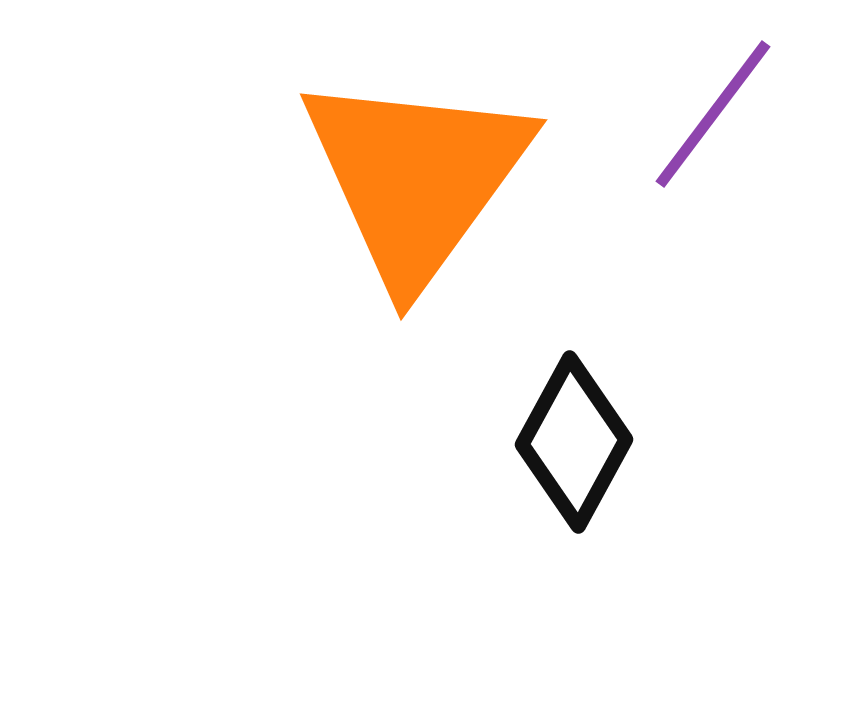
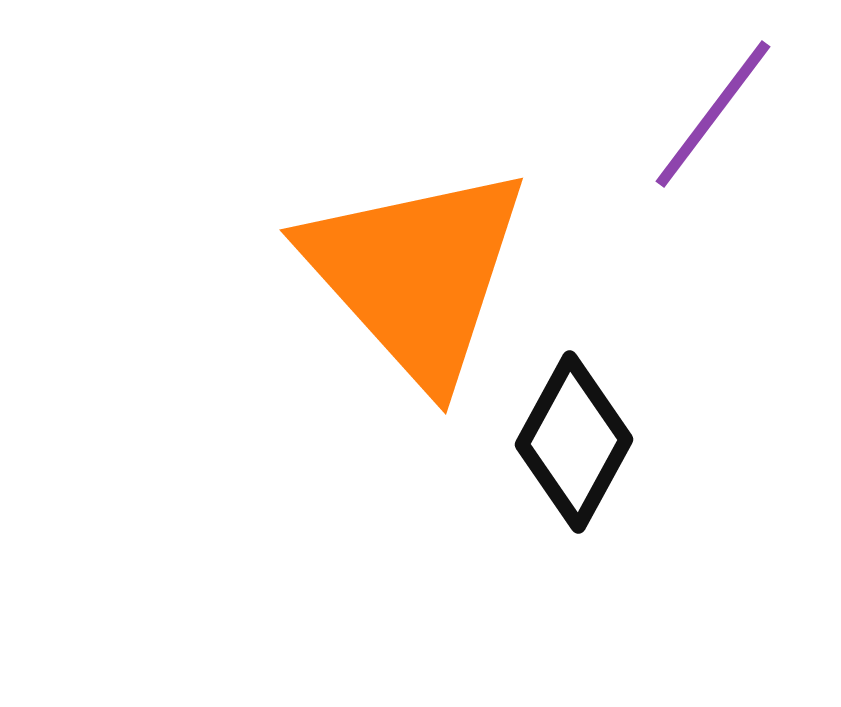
orange triangle: moved 96 px down; rotated 18 degrees counterclockwise
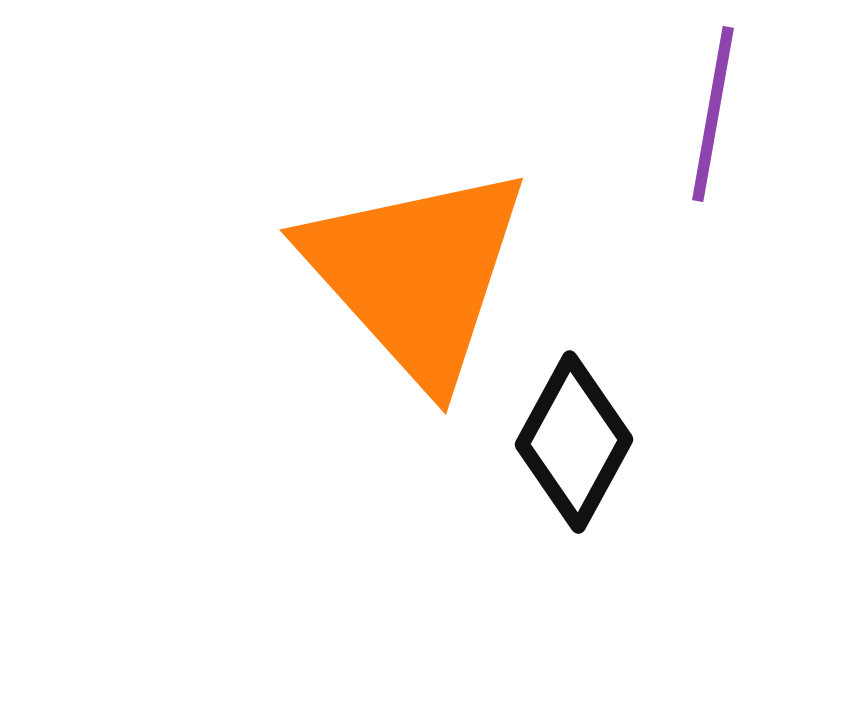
purple line: rotated 27 degrees counterclockwise
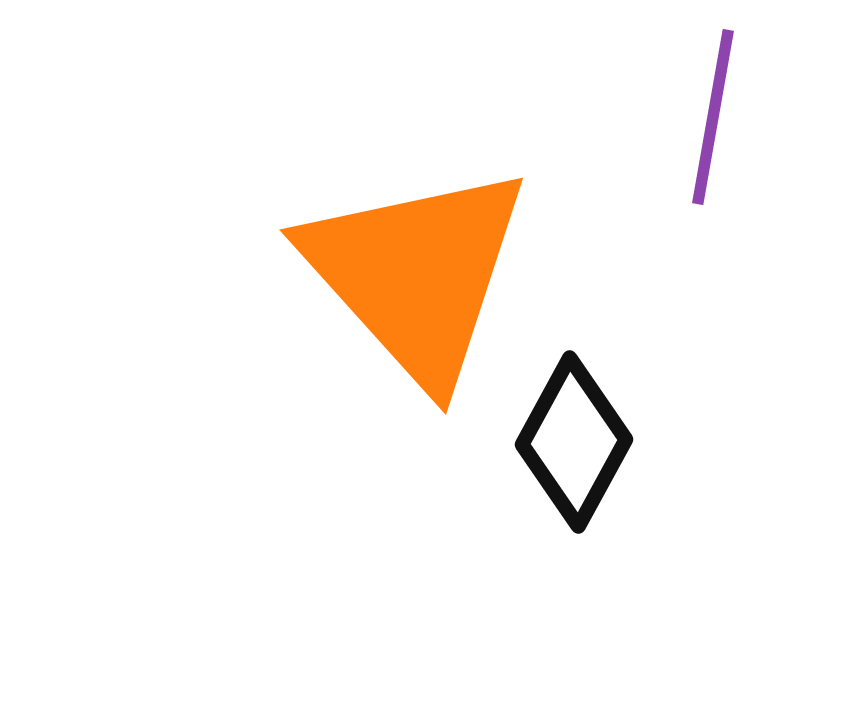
purple line: moved 3 px down
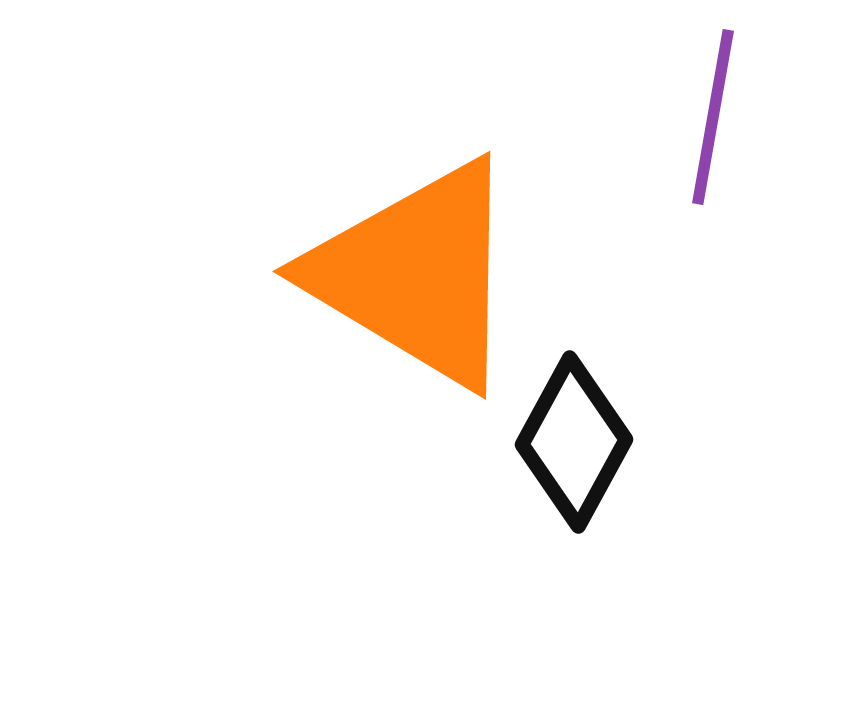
orange triangle: rotated 17 degrees counterclockwise
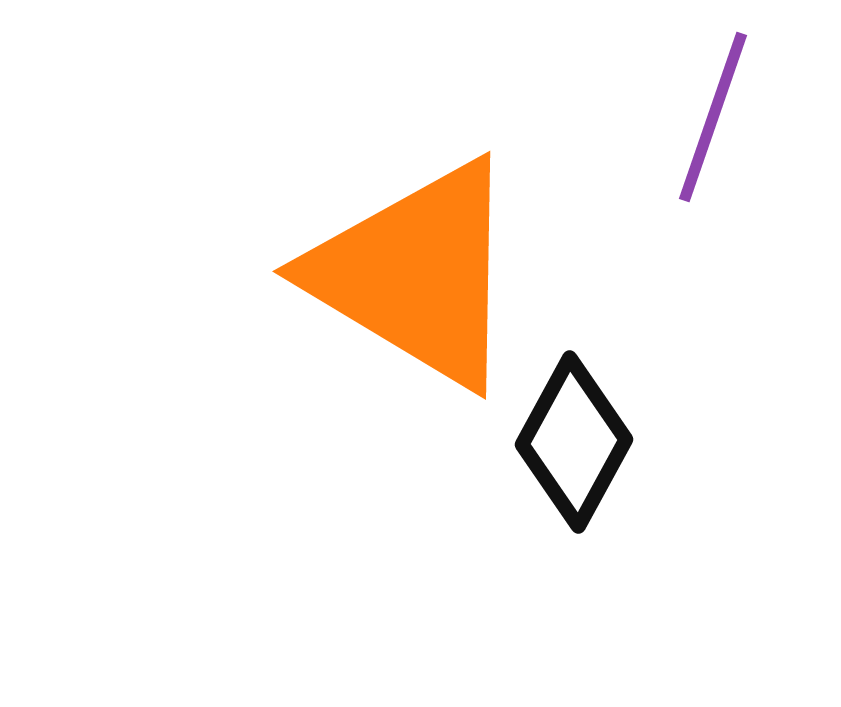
purple line: rotated 9 degrees clockwise
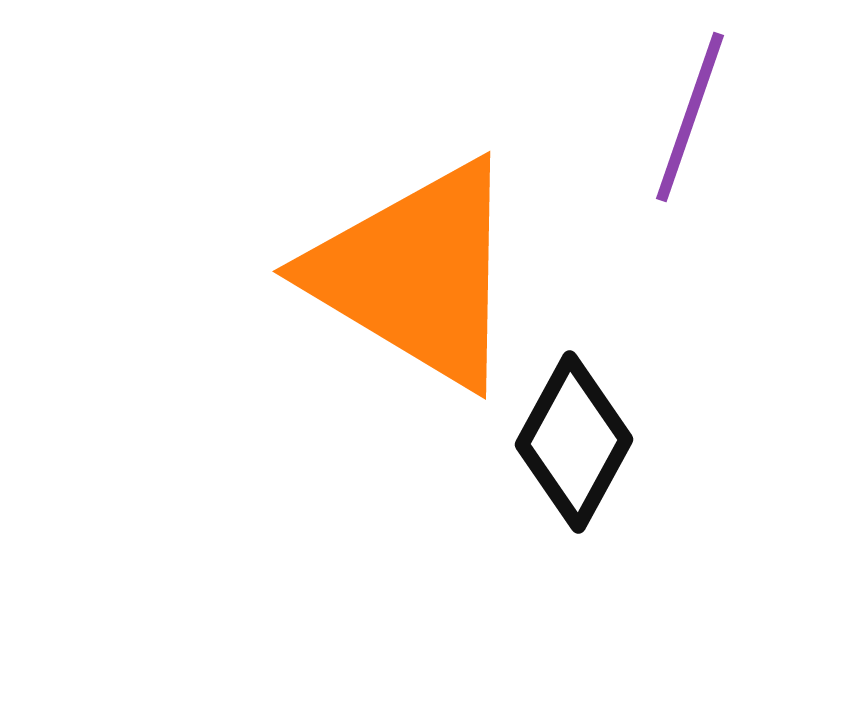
purple line: moved 23 px left
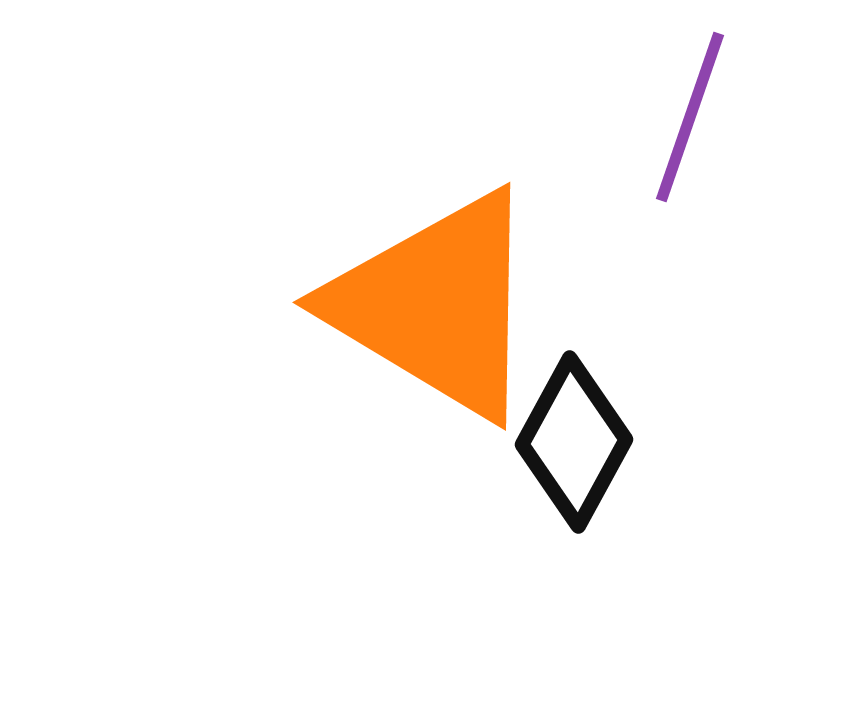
orange triangle: moved 20 px right, 31 px down
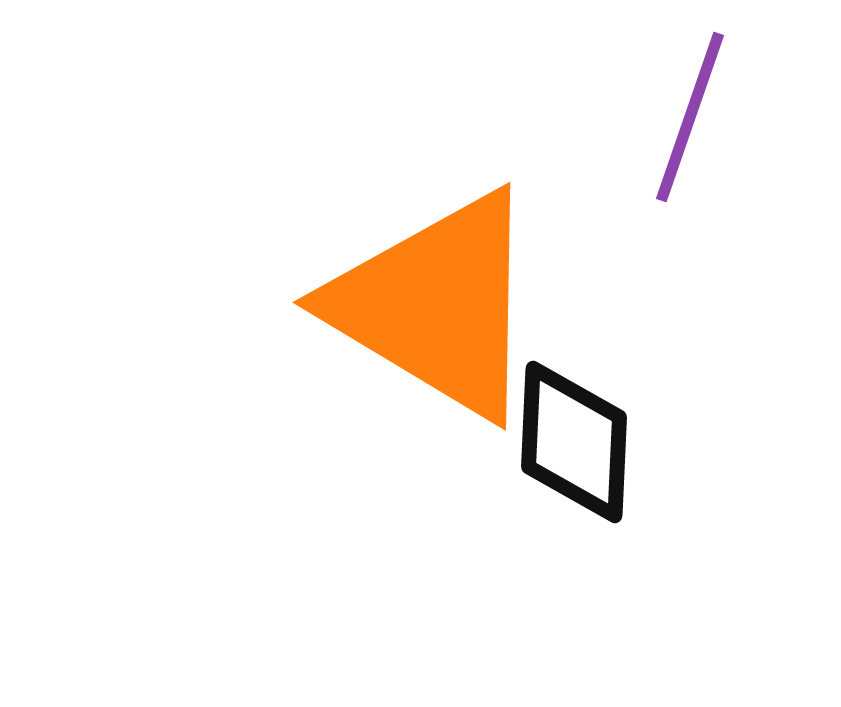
black diamond: rotated 26 degrees counterclockwise
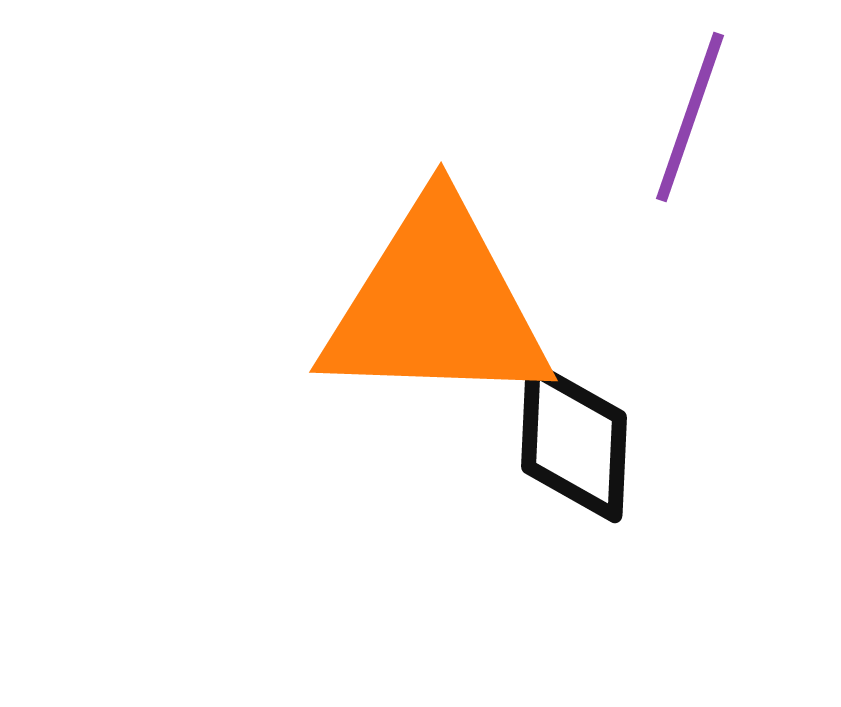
orange triangle: rotated 29 degrees counterclockwise
